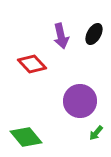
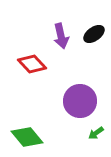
black ellipse: rotated 25 degrees clockwise
green arrow: rotated 14 degrees clockwise
green diamond: moved 1 px right
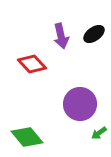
purple circle: moved 3 px down
green arrow: moved 3 px right
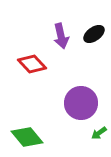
purple circle: moved 1 px right, 1 px up
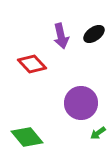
green arrow: moved 1 px left
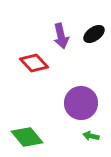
red diamond: moved 2 px right, 1 px up
green arrow: moved 7 px left, 3 px down; rotated 49 degrees clockwise
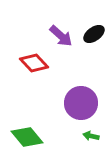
purple arrow: rotated 35 degrees counterclockwise
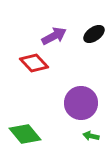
purple arrow: moved 7 px left; rotated 70 degrees counterclockwise
green diamond: moved 2 px left, 3 px up
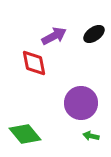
red diamond: rotated 32 degrees clockwise
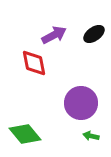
purple arrow: moved 1 px up
